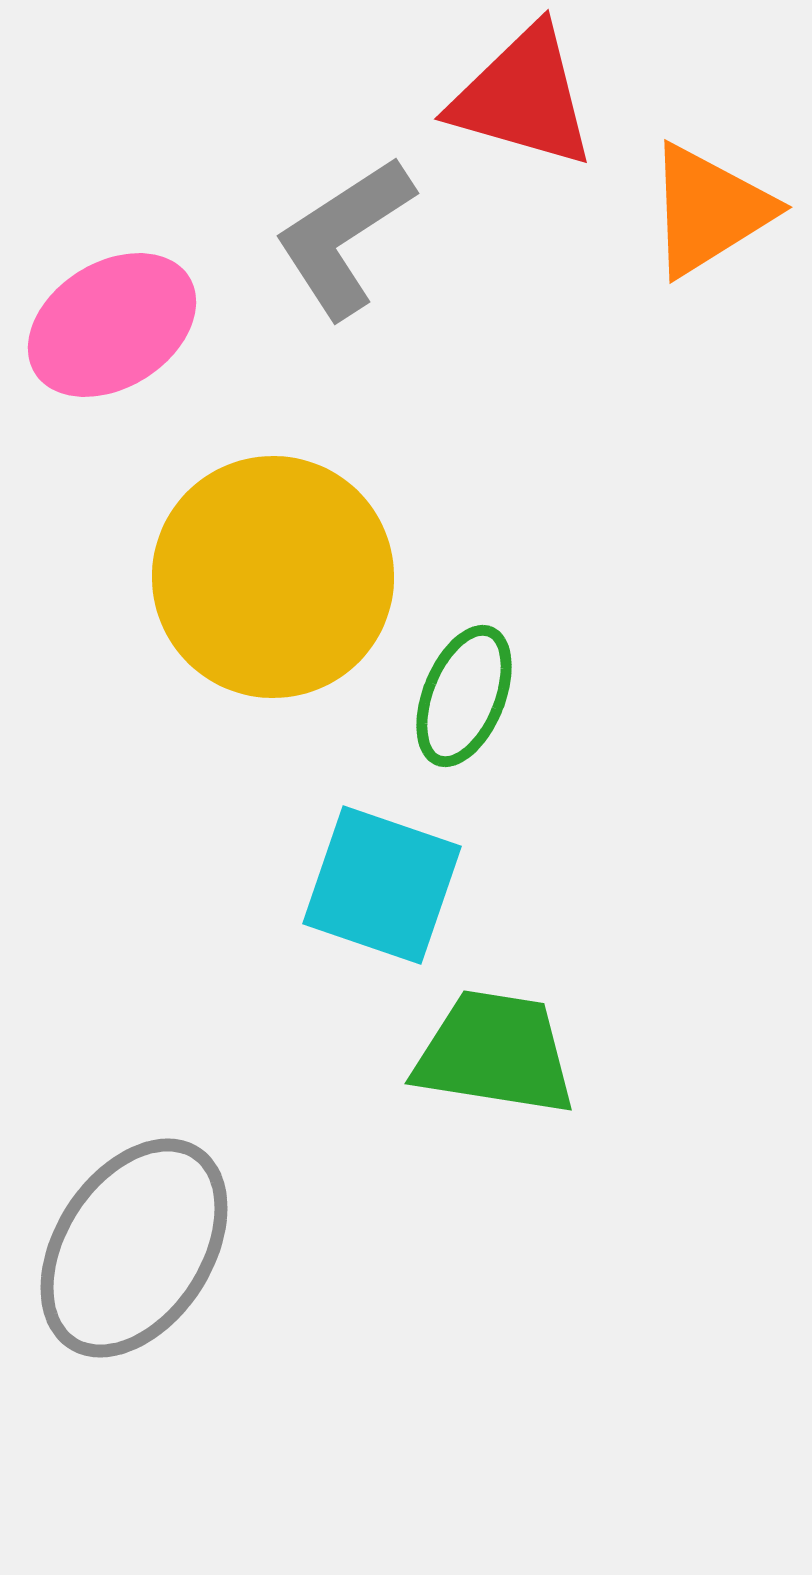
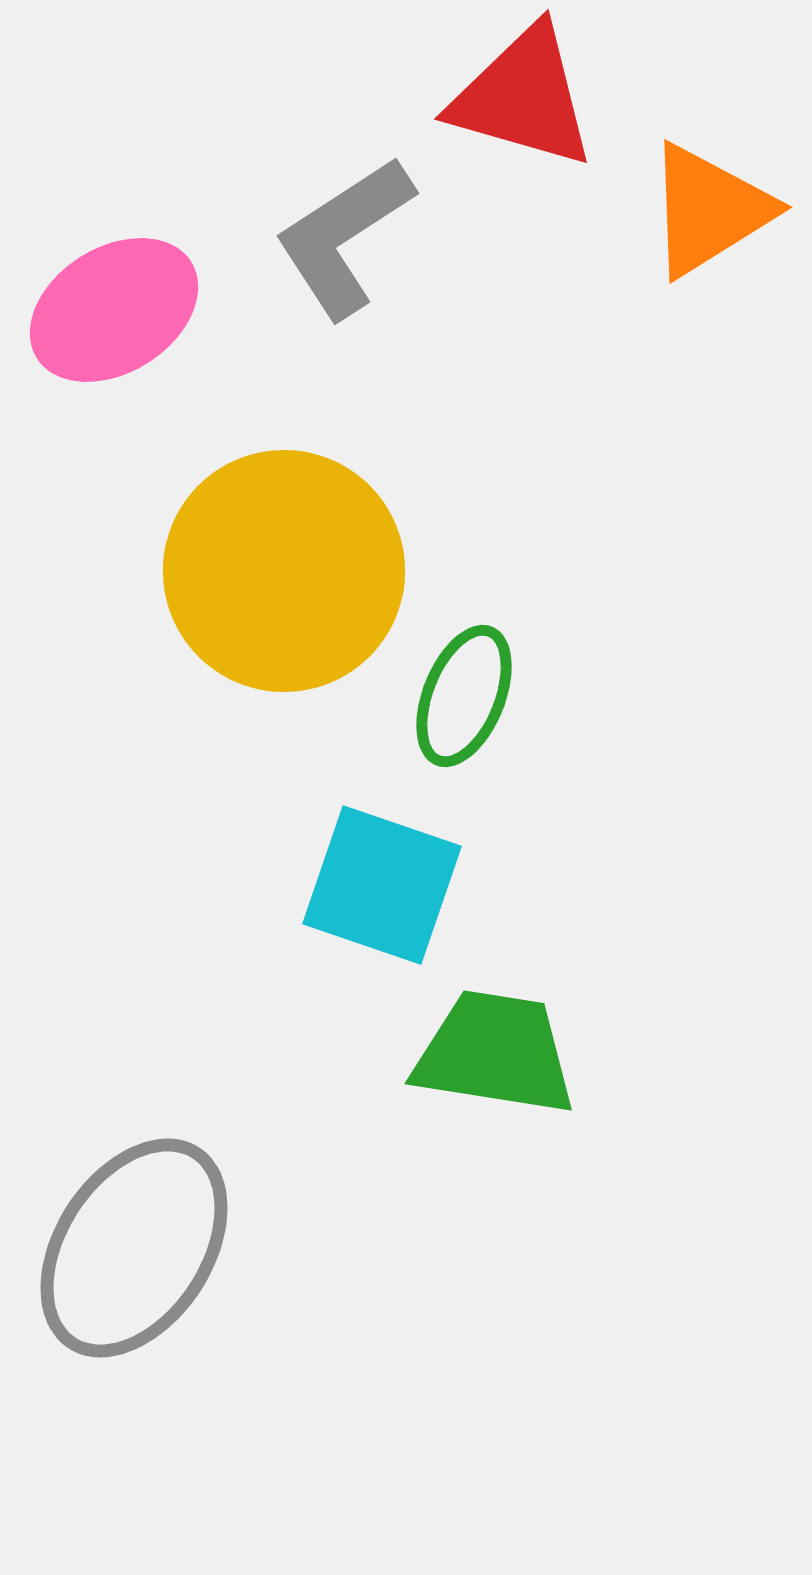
pink ellipse: moved 2 px right, 15 px up
yellow circle: moved 11 px right, 6 px up
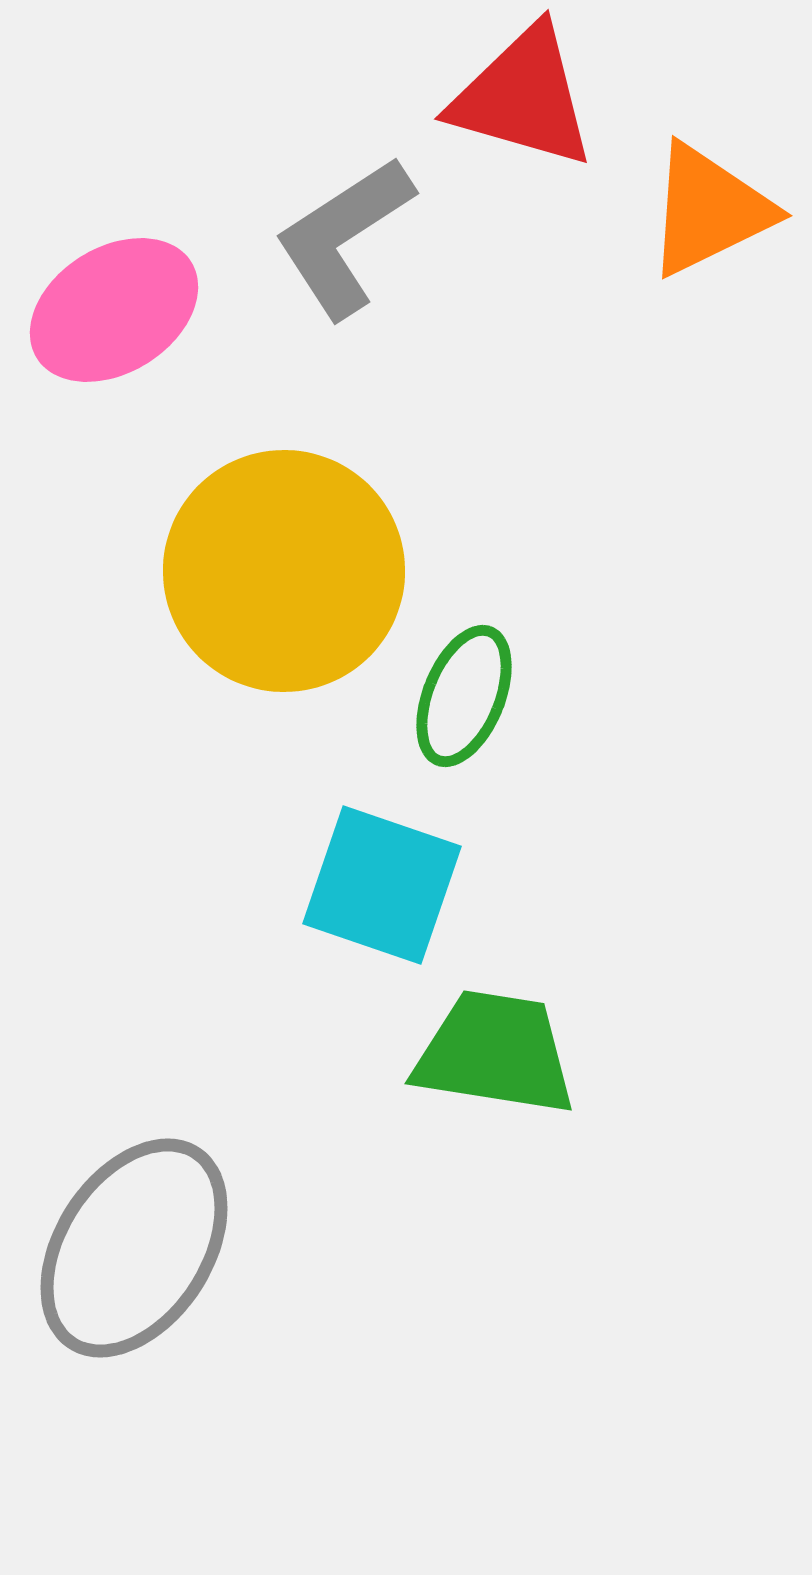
orange triangle: rotated 6 degrees clockwise
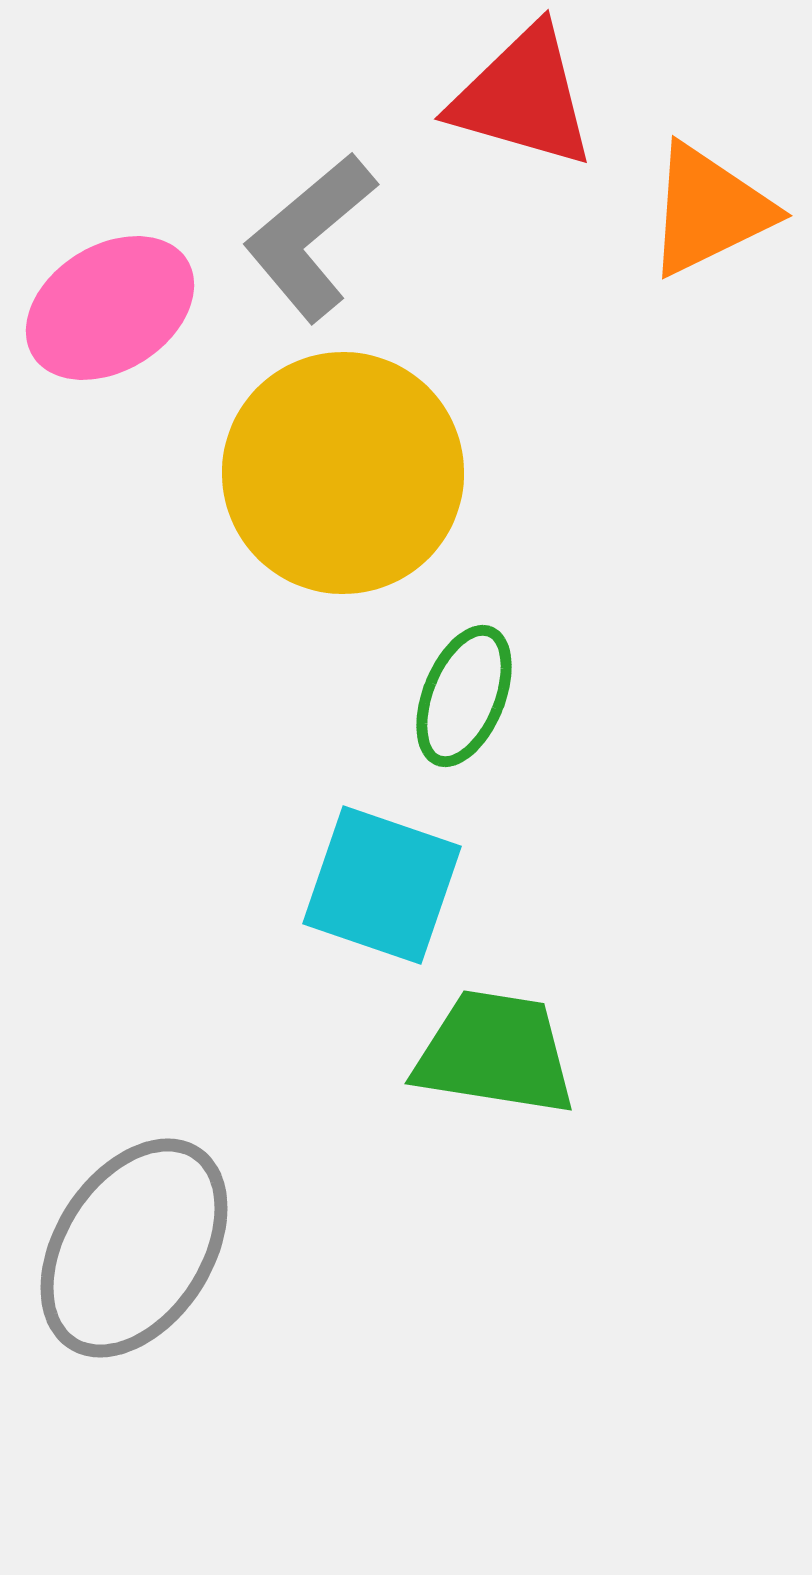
gray L-shape: moved 34 px left; rotated 7 degrees counterclockwise
pink ellipse: moved 4 px left, 2 px up
yellow circle: moved 59 px right, 98 px up
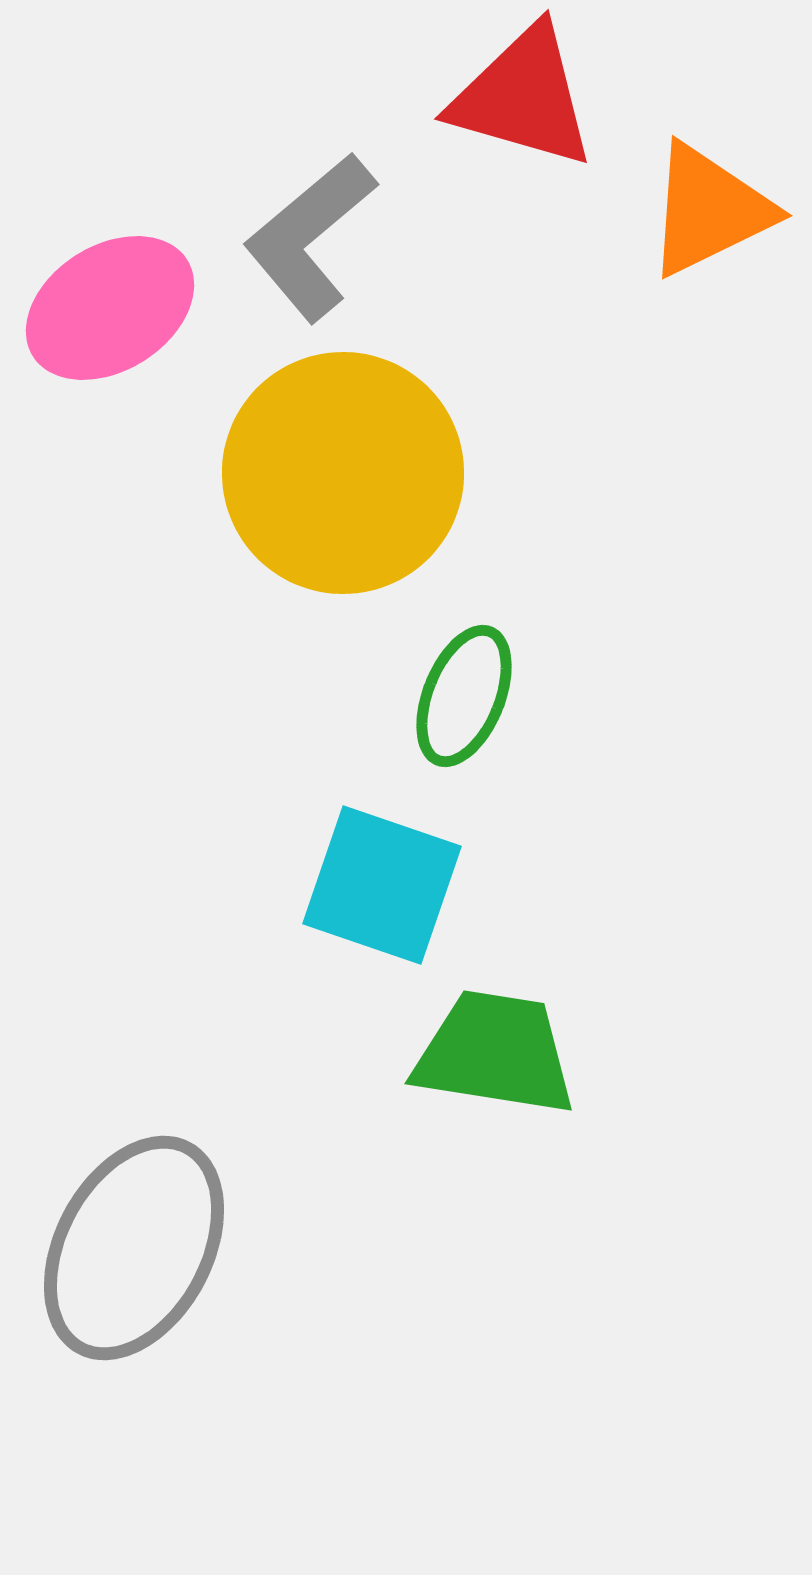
gray ellipse: rotated 5 degrees counterclockwise
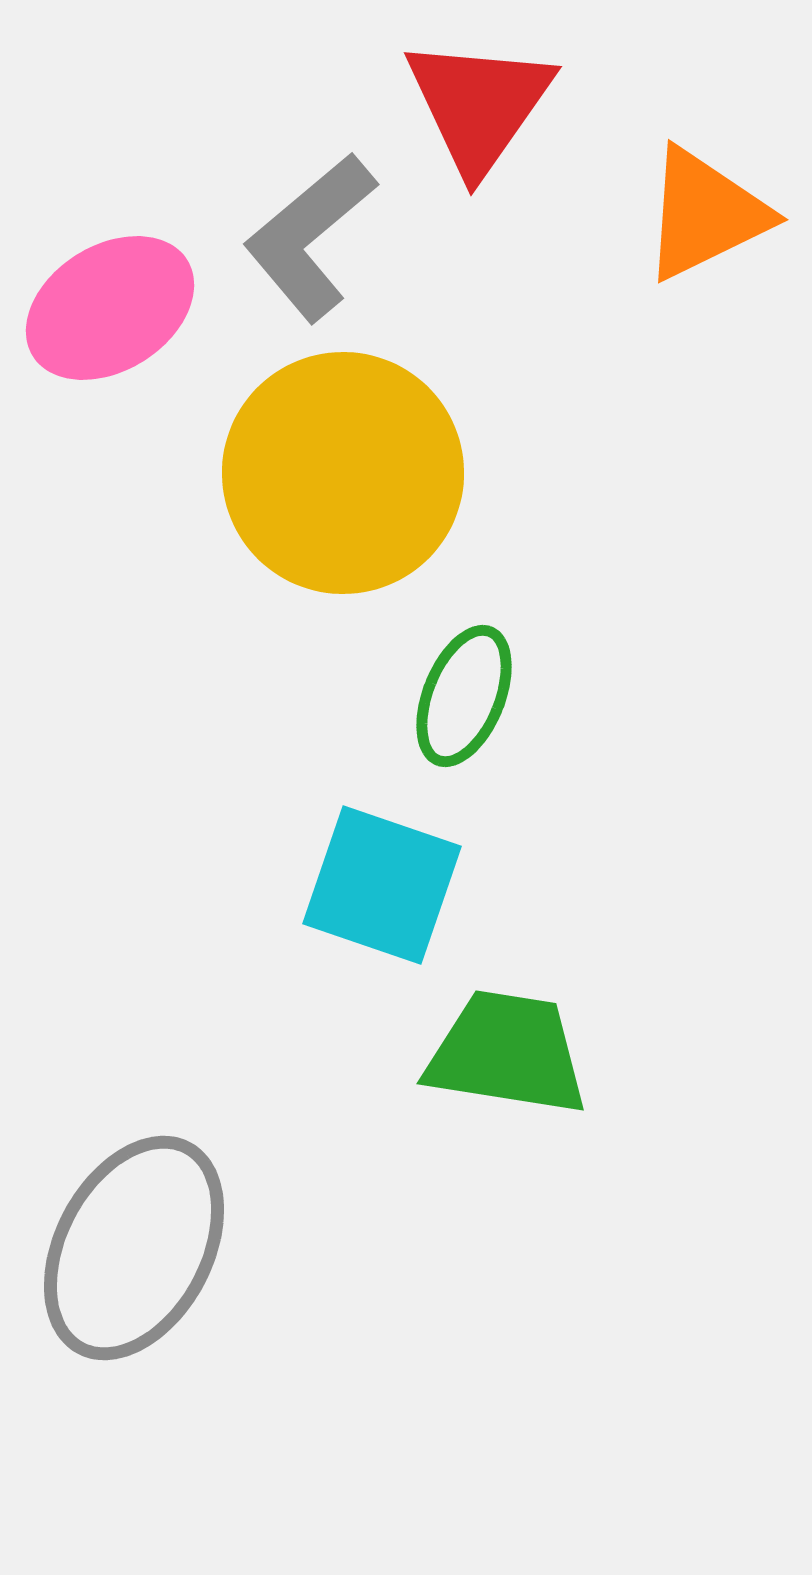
red triangle: moved 44 px left, 8 px down; rotated 49 degrees clockwise
orange triangle: moved 4 px left, 4 px down
green trapezoid: moved 12 px right
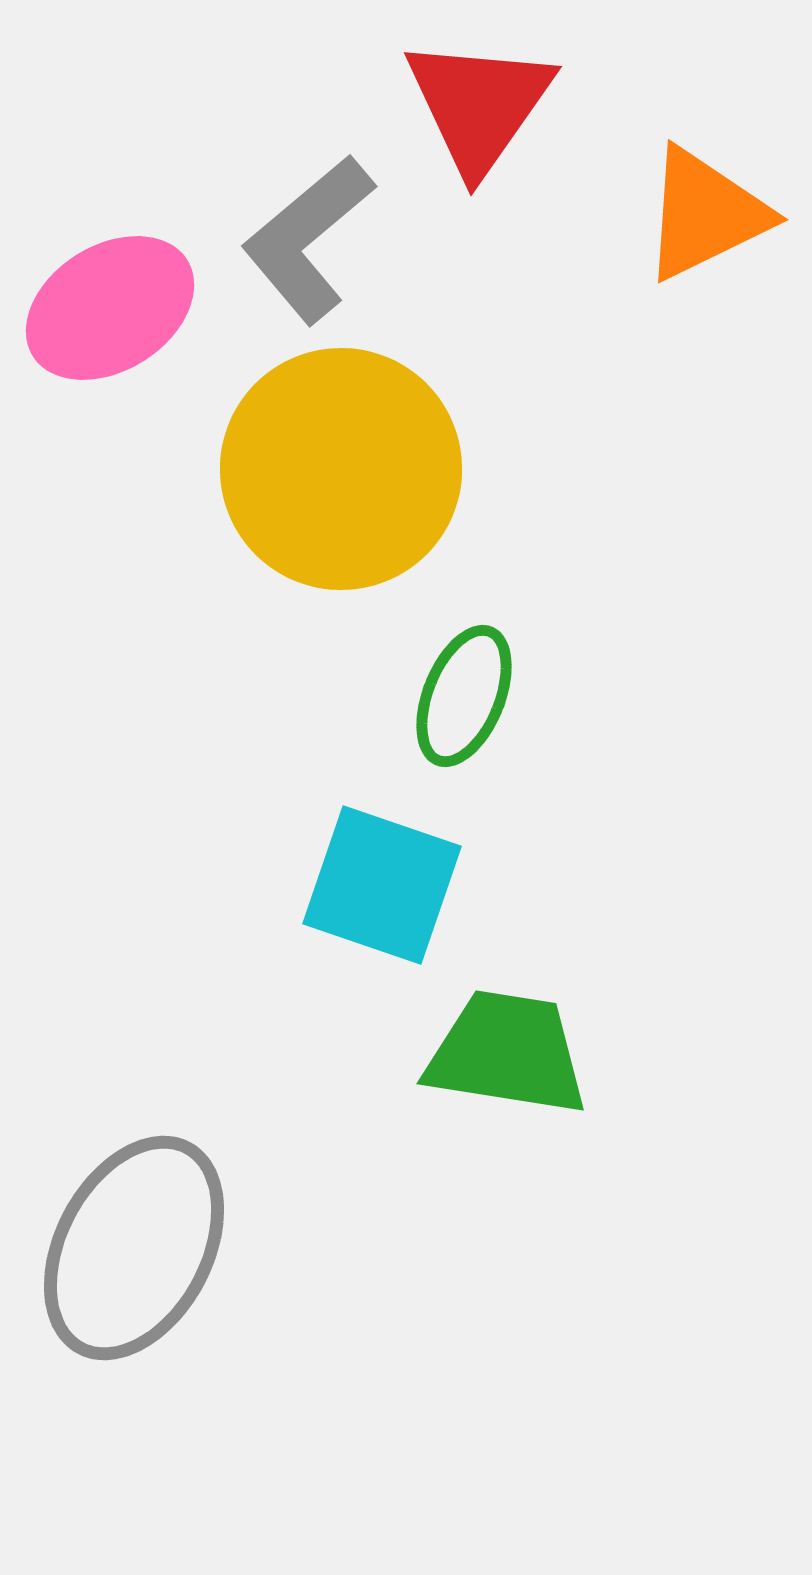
gray L-shape: moved 2 px left, 2 px down
yellow circle: moved 2 px left, 4 px up
